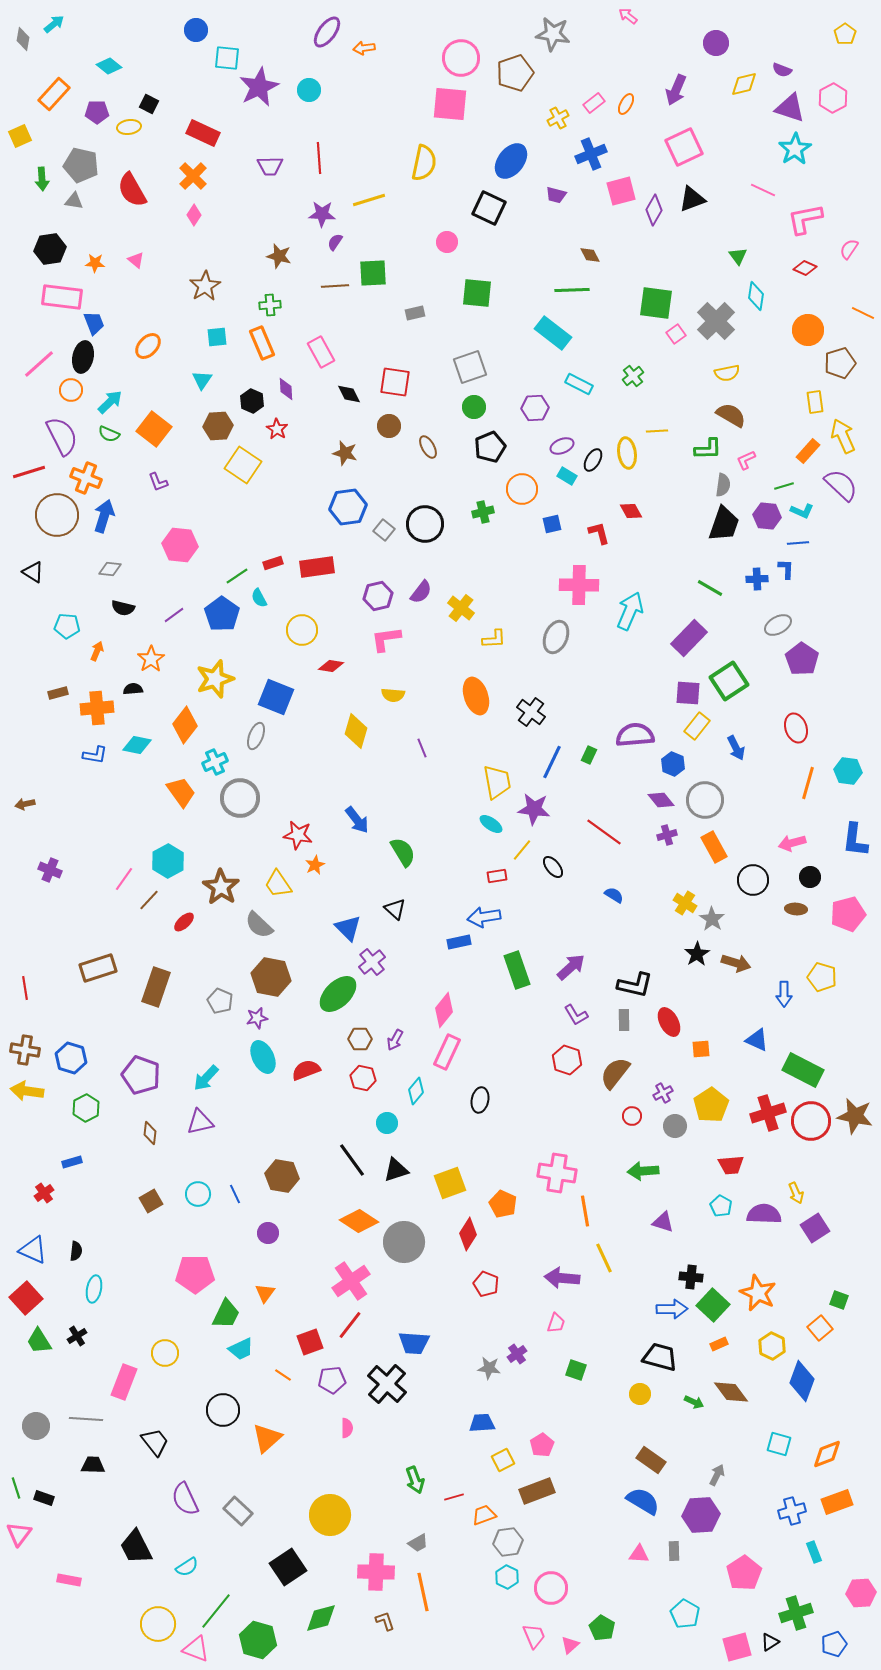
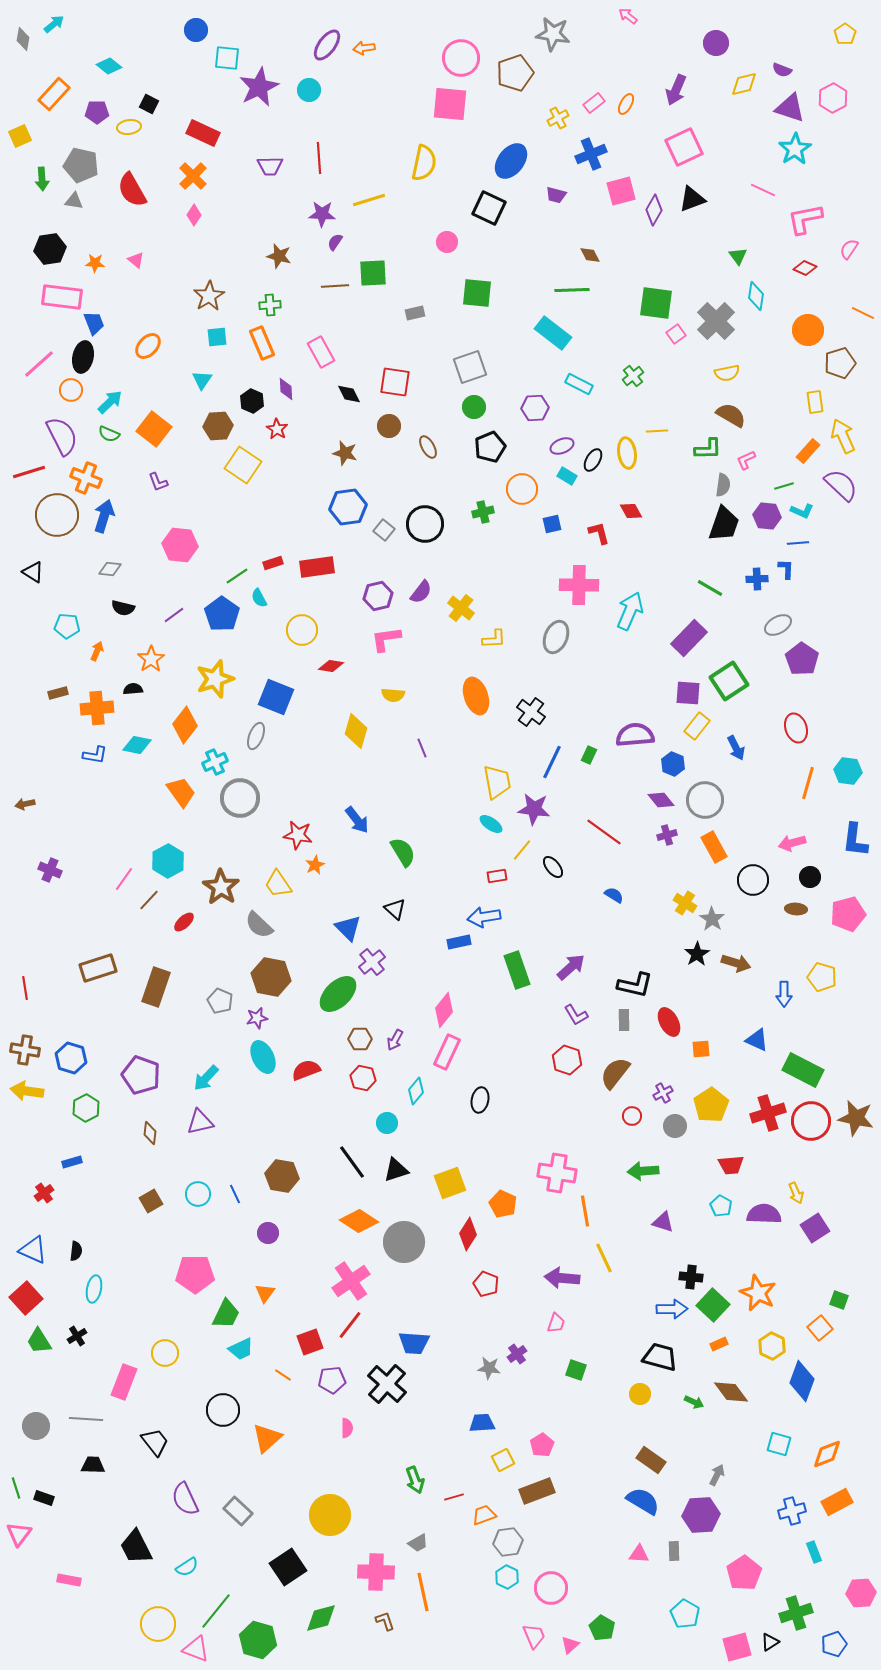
purple ellipse at (327, 32): moved 13 px down
brown star at (205, 286): moved 4 px right, 10 px down
brown star at (855, 1116): moved 1 px right, 2 px down
black line at (352, 1160): moved 2 px down
orange rectangle at (837, 1502): rotated 8 degrees counterclockwise
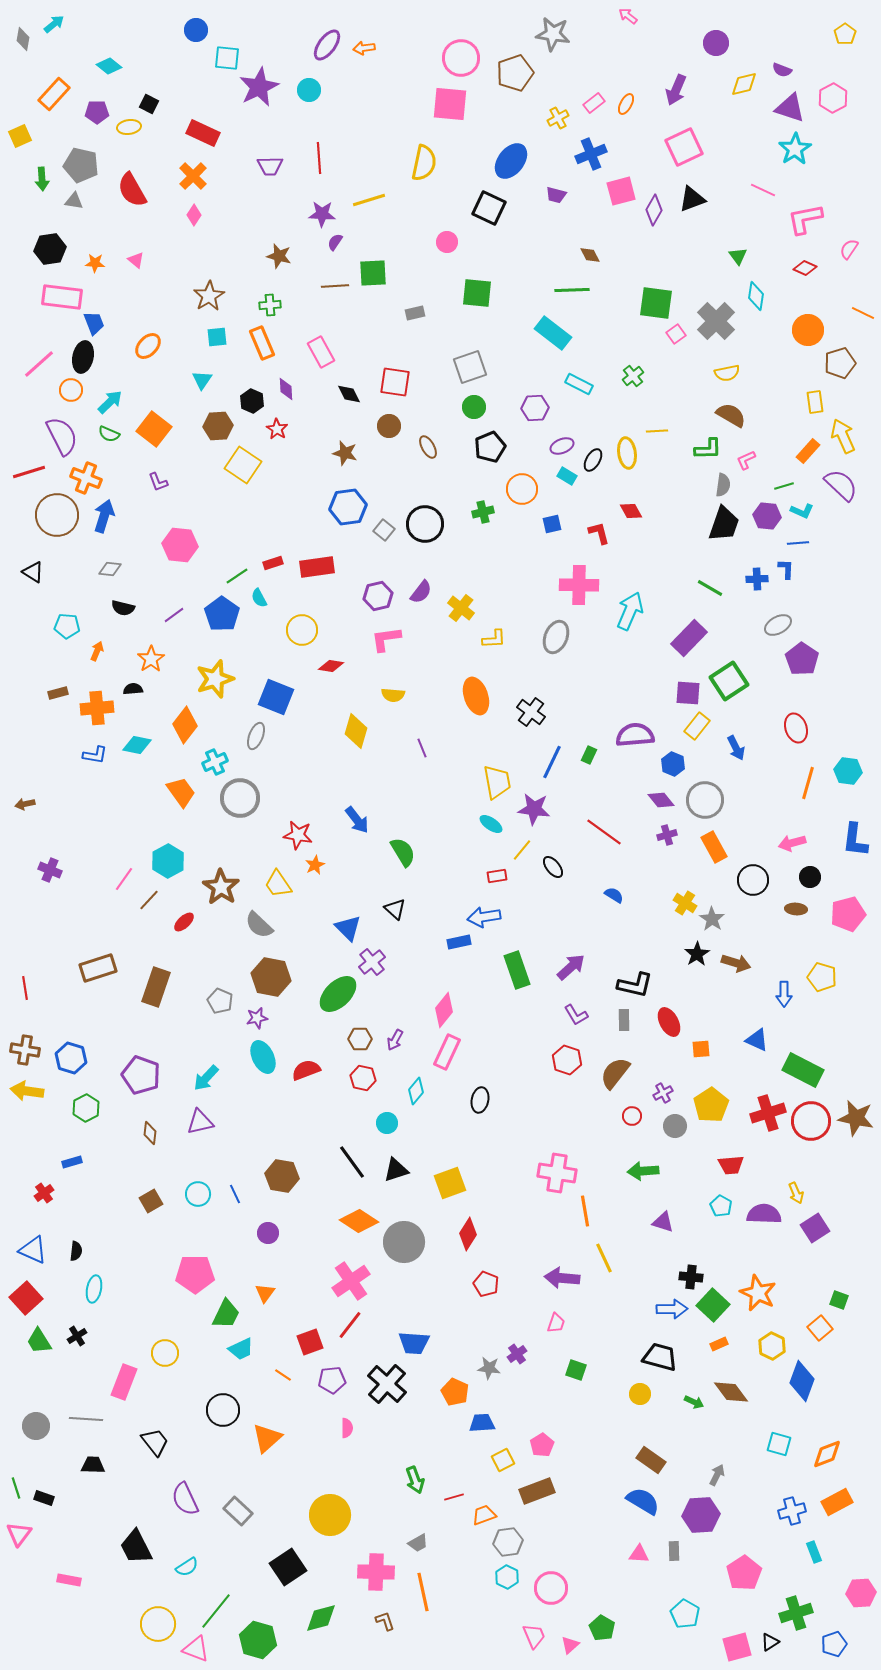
orange pentagon at (503, 1204): moved 48 px left, 188 px down
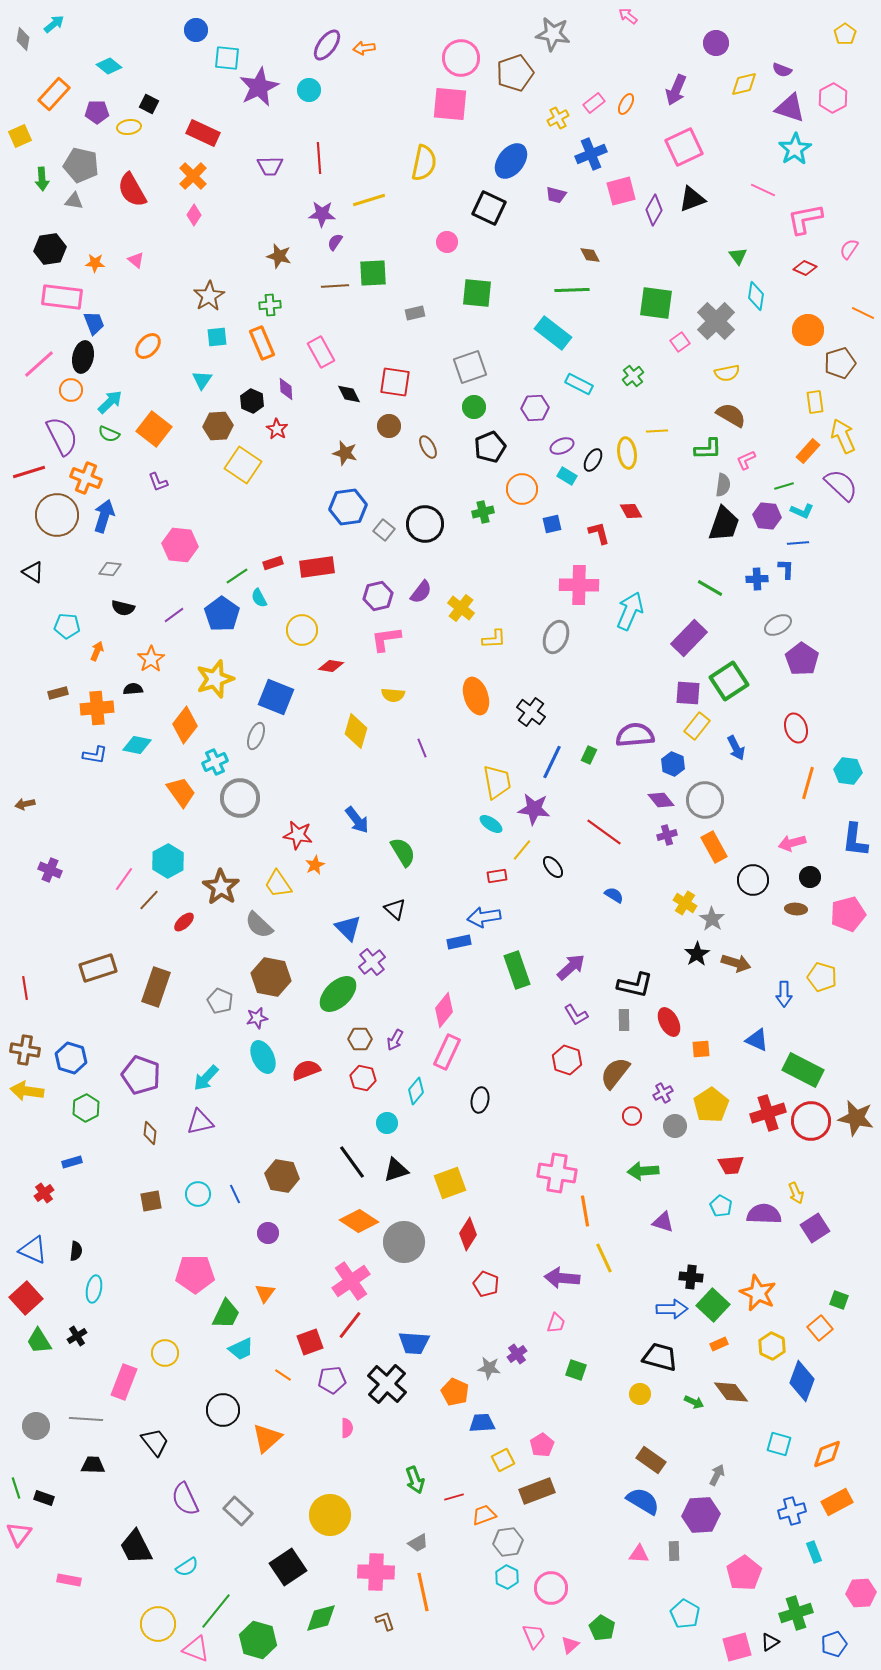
pink square at (676, 334): moved 4 px right, 8 px down
brown square at (151, 1201): rotated 20 degrees clockwise
